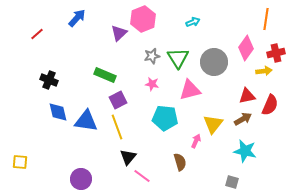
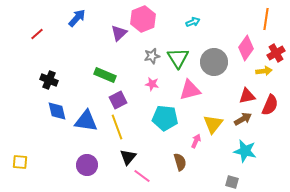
red cross: rotated 18 degrees counterclockwise
blue diamond: moved 1 px left, 1 px up
purple circle: moved 6 px right, 14 px up
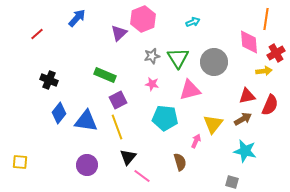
pink diamond: moved 3 px right, 6 px up; rotated 40 degrees counterclockwise
blue diamond: moved 2 px right, 2 px down; rotated 50 degrees clockwise
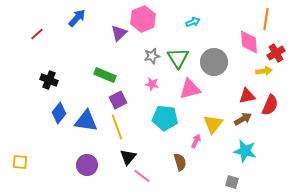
pink triangle: moved 1 px up
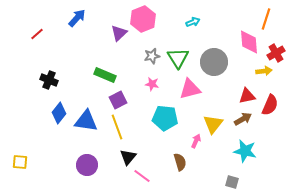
orange line: rotated 10 degrees clockwise
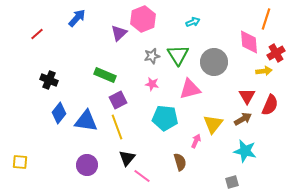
green triangle: moved 3 px up
red triangle: rotated 48 degrees counterclockwise
black triangle: moved 1 px left, 1 px down
gray square: rotated 32 degrees counterclockwise
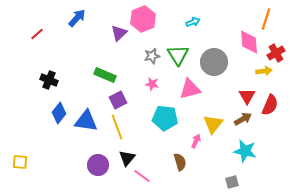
purple circle: moved 11 px right
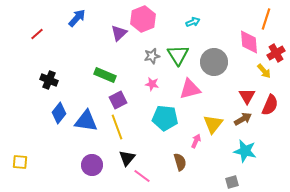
yellow arrow: rotated 56 degrees clockwise
purple circle: moved 6 px left
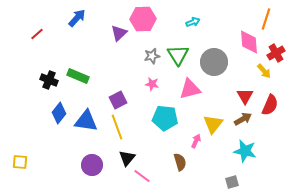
pink hexagon: rotated 20 degrees clockwise
green rectangle: moved 27 px left, 1 px down
red triangle: moved 2 px left
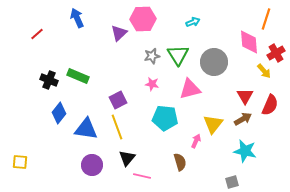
blue arrow: rotated 66 degrees counterclockwise
blue triangle: moved 8 px down
pink line: rotated 24 degrees counterclockwise
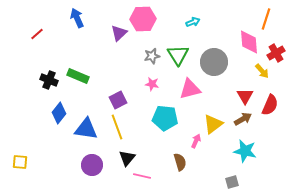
yellow arrow: moved 2 px left
yellow triangle: rotated 15 degrees clockwise
